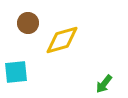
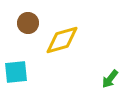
green arrow: moved 6 px right, 5 px up
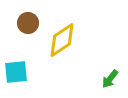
yellow diamond: rotated 18 degrees counterclockwise
